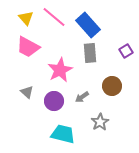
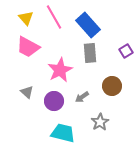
pink line: rotated 20 degrees clockwise
cyan trapezoid: moved 1 px up
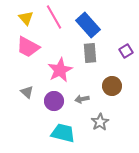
gray arrow: moved 2 px down; rotated 24 degrees clockwise
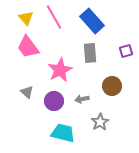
blue rectangle: moved 4 px right, 4 px up
pink trapezoid: rotated 25 degrees clockwise
purple square: rotated 16 degrees clockwise
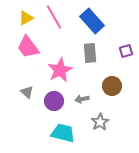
yellow triangle: rotated 42 degrees clockwise
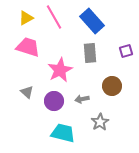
pink trapezoid: rotated 145 degrees clockwise
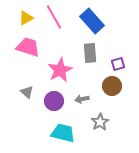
purple square: moved 8 px left, 13 px down
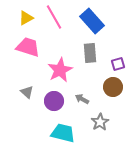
brown circle: moved 1 px right, 1 px down
gray arrow: rotated 40 degrees clockwise
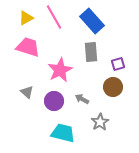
gray rectangle: moved 1 px right, 1 px up
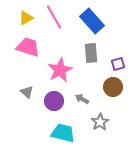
gray rectangle: moved 1 px down
